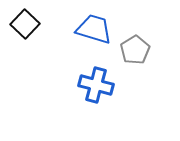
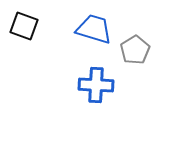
black square: moved 1 px left, 2 px down; rotated 24 degrees counterclockwise
blue cross: rotated 12 degrees counterclockwise
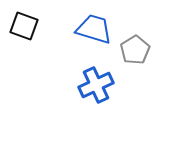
blue cross: rotated 28 degrees counterclockwise
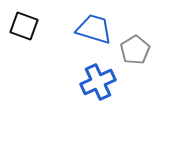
blue cross: moved 2 px right, 3 px up
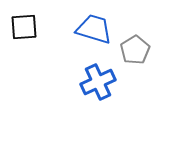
black square: moved 1 px down; rotated 24 degrees counterclockwise
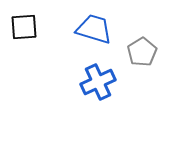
gray pentagon: moved 7 px right, 2 px down
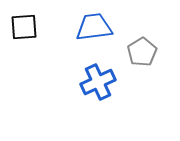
blue trapezoid: moved 2 px up; rotated 24 degrees counterclockwise
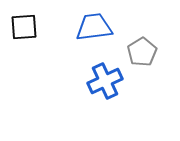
blue cross: moved 7 px right, 1 px up
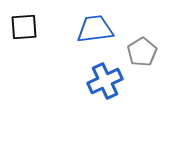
blue trapezoid: moved 1 px right, 2 px down
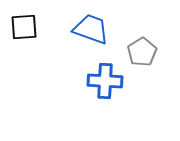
blue trapezoid: moved 4 px left; rotated 27 degrees clockwise
blue cross: rotated 28 degrees clockwise
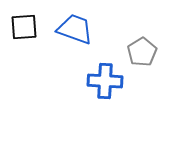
blue trapezoid: moved 16 px left
